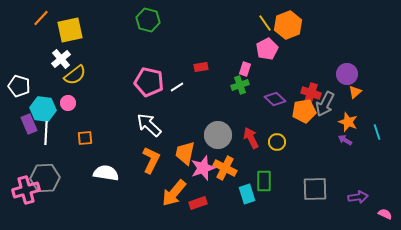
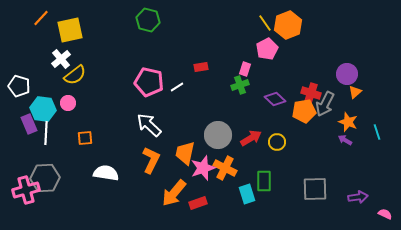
red arrow at (251, 138): rotated 85 degrees clockwise
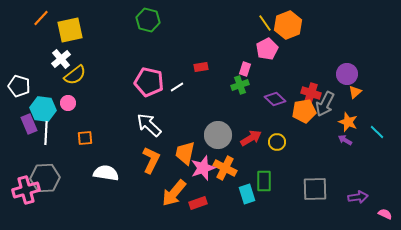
cyan line at (377, 132): rotated 28 degrees counterclockwise
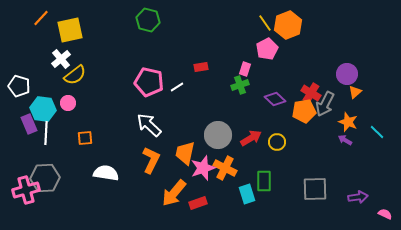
red cross at (311, 93): rotated 12 degrees clockwise
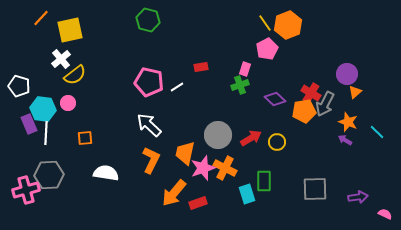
gray hexagon at (45, 178): moved 4 px right, 3 px up
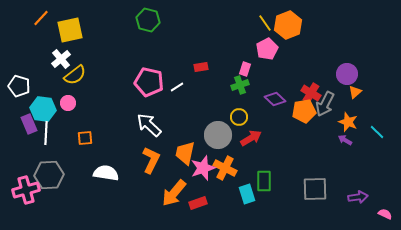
yellow circle at (277, 142): moved 38 px left, 25 px up
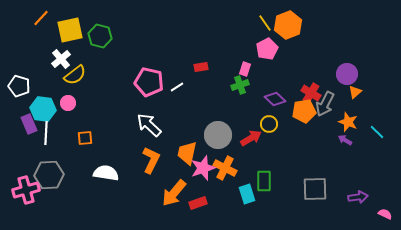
green hexagon at (148, 20): moved 48 px left, 16 px down
yellow circle at (239, 117): moved 30 px right, 7 px down
orange trapezoid at (185, 153): moved 2 px right
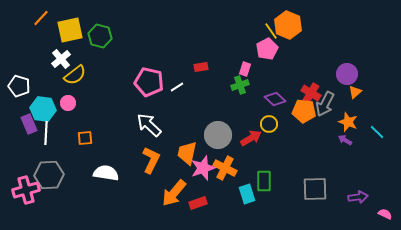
yellow line at (265, 23): moved 6 px right, 8 px down
orange hexagon at (288, 25): rotated 16 degrees counterclockwise
orange pentagon at (304, 111): rotated 15 degrees clockwise
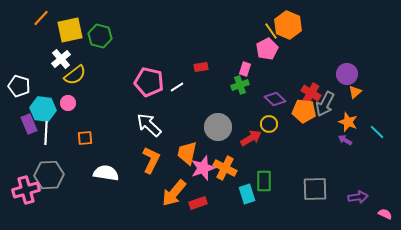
gray circle at (218, 135): moved 8 px up
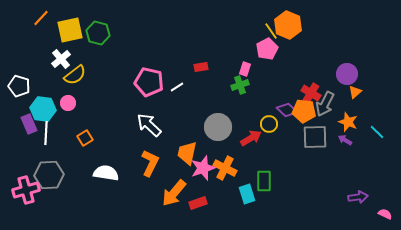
green hexagon at (100, 36): moved 2 px left, 3 px up
purple diamond at (275, 99): moved 12 px right, 11 px down
orange square at (85, 138): rotated 28 degrees counterclockwise
orange L-shape at (151, 160): moved 1 px left, 3 px down
gray square at (315, 189): moved 52 px up
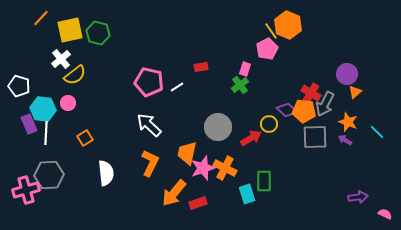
green cross at (240, 85): rotated 18 degrees counterclockwise
white semicircle at (106, 173): rotated 75 degrees clockwise
